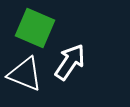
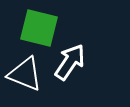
green square: moved 4 px right; rotated 9 degrees counterclockwise
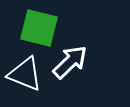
white arrow: rotated 12 degrees clockwise
